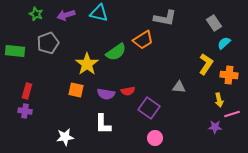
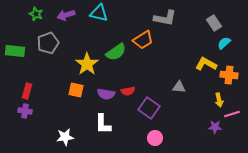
yellow L-shape: rotated 95 degrees counterclockwise
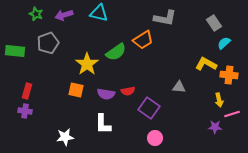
purple arrow: moved 2 px left
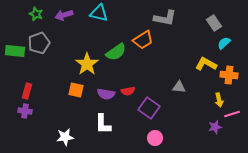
gray pentagon: moved 9 px left
purple star: rotated 16 degrees counterclockwise
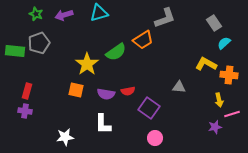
cyan triangle: rotated 30 degrees counterclockwise
gray L-shape: rotated 30 degrees counterclockwise
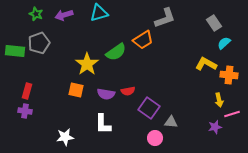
gray triangle: moved 8 px left, 35 px down
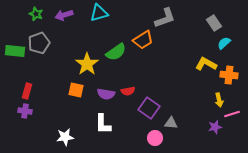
gray triangle: moved 1 px down
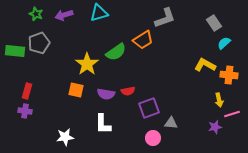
yellow L-shape: moved 1 px left, 1 px down
purple square: rotated 35 degrees clockwise
pink circle: moved 2 px left
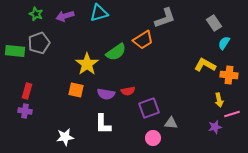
purple arrow: moved 1 px right, 1 px down
cyan semicircle: rotated 16 degrees counterclockwise
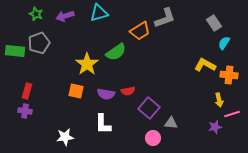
orange trapezoid: moved 3 px left, 9 px up
orange square: moved 1 px down
purple square: rotated 30 degrees counterclockwise
